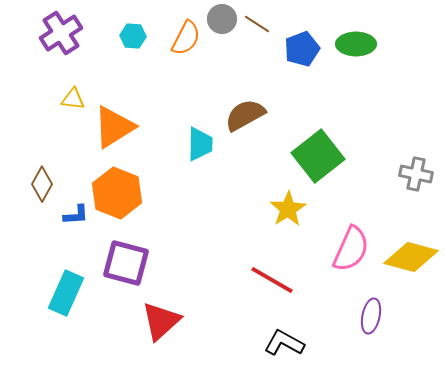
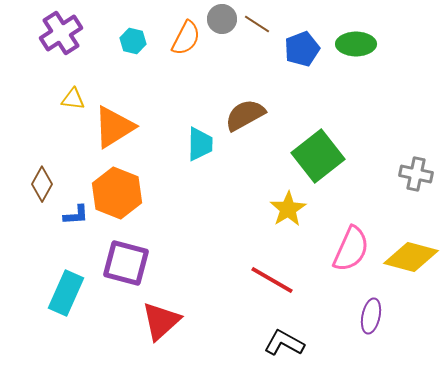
cyan hexagon: moved 5 px down; rotated 10 degrees clockwise
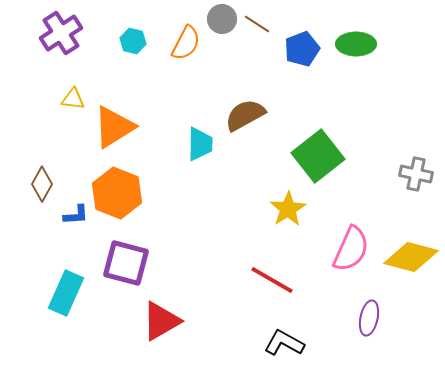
orange semicircle: moved 5 px down
purple ellipse: moved 2 px left, 2 px down
red triangle: rotated 12 degrees clockwise
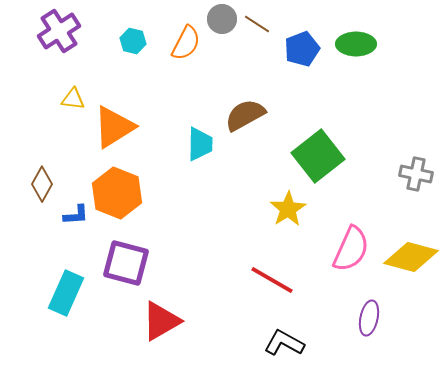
purple cross: moved 2 px left, 2 px up
